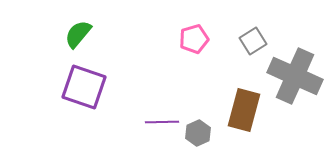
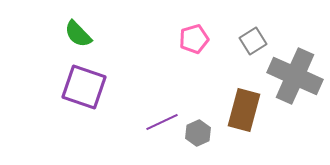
green semicircle: rotated 84 degrees counterclockwise
purple line: rotated 24 degrees counterclockwise
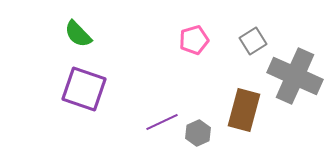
pink pentagon: moved 1 px down
purple square: moved 2 px down
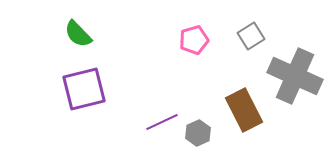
gray square: moved 2 px left, 5 px up
purple square: rotated 33 degrees counterclockwise
brown rectangle: rotated 42 degrees counterclockwise
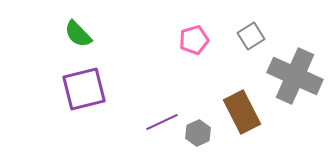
brown rectangle: moved 2 px left, 2 px down
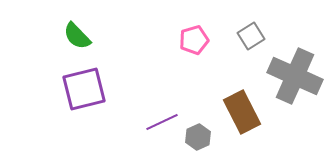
green semicircle: moved 1 px left, 2 px down
gray hexagon: moved 4 px down
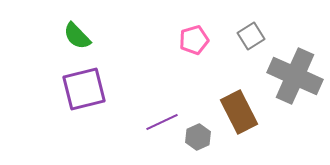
brown rectangle: moved 3 px left
